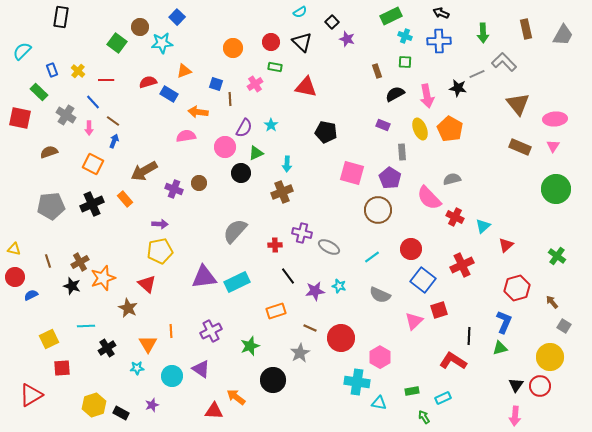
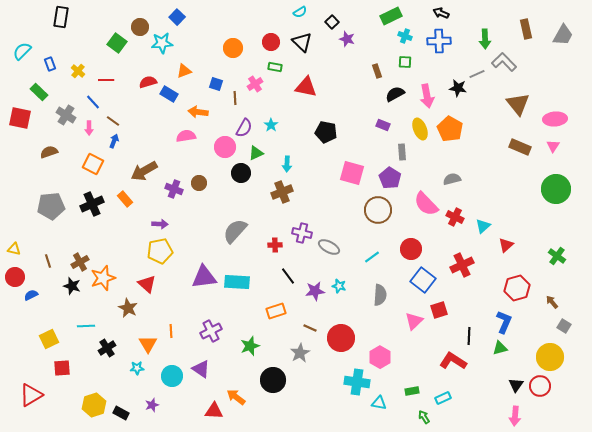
green arrow at (483, 33): moved 2 px right, 6 px down
blue rectangle at (52, 70): moved 2 px left, 6 px up
brown line at (230, 99): moved 5 px right, 1 px up
pink semicircle at (429, 198): moved 3 px left, 6 px down
cyan rectangle at (237, 282): rotated 30 degrees clockwise
gray semicircle at (380, 295): rotated 110 degrees counterclockwise
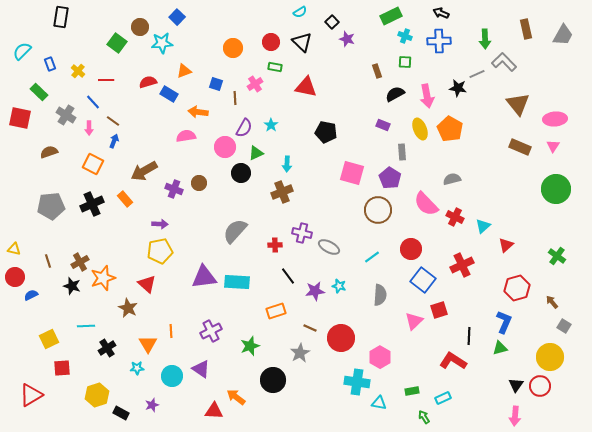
yellow hexagon at (94, 405): moved 3 px right, 10 px up
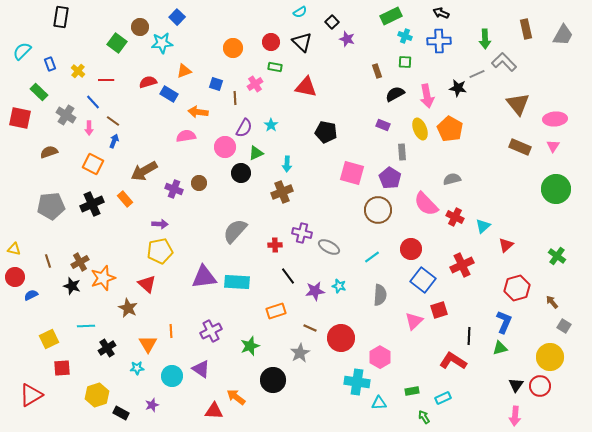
cyan triangle at (379, 403): rotated 14 degrees counterclockwise
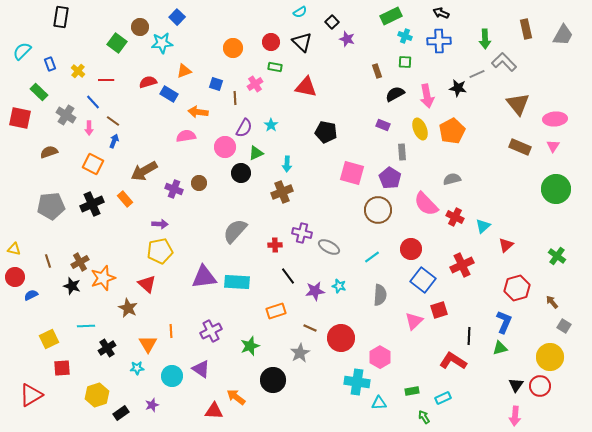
orange pentagon at (450, 129): moved 2 px right, 2 px down; rotated 15 degrees clockwise
black rectangle at (121, 413): rotated 63 degrees counterclockwise
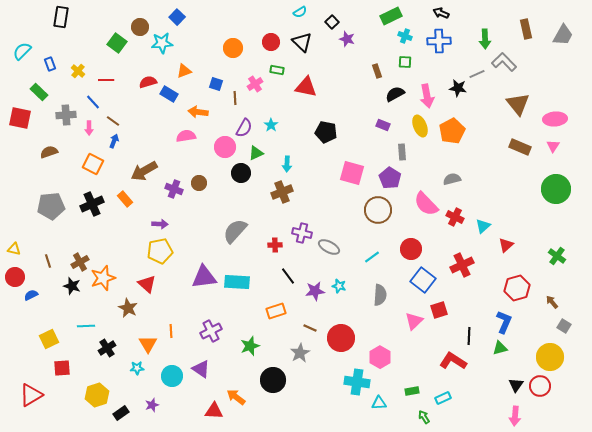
green rectangle at (275, 67): moved 2 px right, 3 px down
gray cross at (66, 115): rotated 36 degrees counterclockwise
yellow ellipse at (420, 129): moved 3 px up
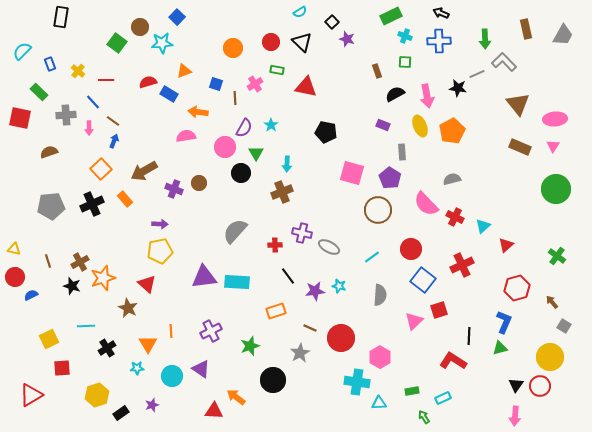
green triangle at (256, 153): rotated 35 degrees counterclockwise
orange square at (93, 164): moved 8 px right, 5 px down; rotated 20 degrees clockwise
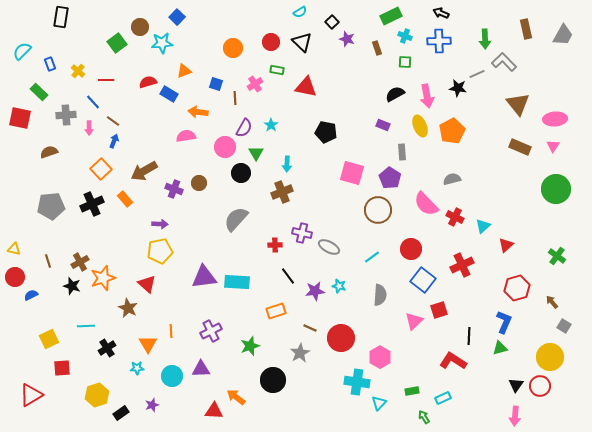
green square at (117, 43): rotated 18 degrees clockwise
brown rectangle at (377, 71): moved 23 px up
gray semicircle at (235, 231): moved 1 px right, 12 px up
purple triangle at (201, 369): rotated 36 degrees counterclockwise
cyan triangle at (379, 403): rotated 42 degrees counterclockwise
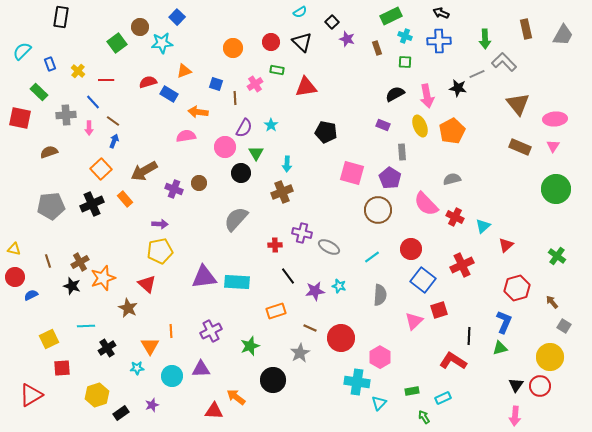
red triangle at (306, 87): rotated 20 degrees counterclockwise
orange triangle at (148, 344): moved 2 px right, 2 px down
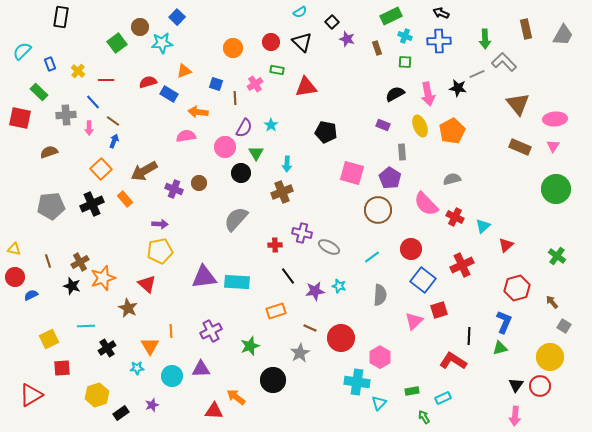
pink arrow at (427, 96): moved 1 px right, 2 px up
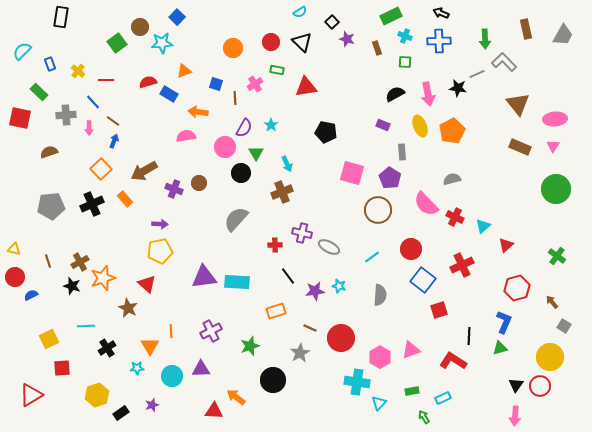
cyan arrow at (287, 164): rotated 28 degrees counterclockwise
pink triangle at (414, 321): moved 3 px left, 29 px down; rotated 24 degrees clockwise
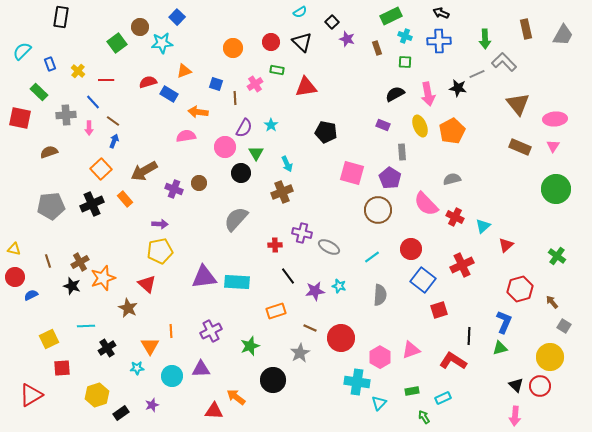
red hexagon at (517, 288): moved 3 px right, 1 px down
black triangle at (516, 385): rotated 21 degrees counterclockwise
